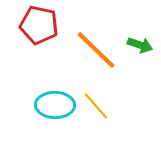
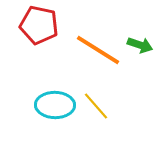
orange line: moved 2 px right; rotated 12 degrees counterclockwise
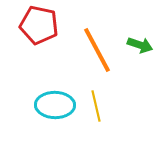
orange line: moved 1 px left; rotated 30 degrees clockwise
yellow line: rotated 28 degrees clockwise
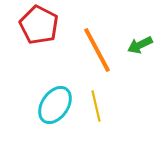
red pentagon: rotated 15 degrees clockwise
green arrow: rotated 135 degrees clockwise
cyan ellipse: rotated 57 degrees counterclockwise
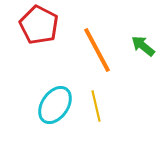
green arrow: moved 3 px right, 1 px down; rotated 65 degrees clockwise
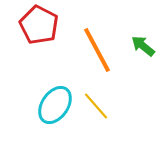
yellow line: rotated 28 degrees counterclockwise
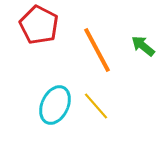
cyan ellipse: rotated 9 degrees counterclockwise
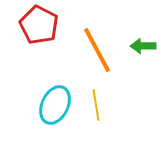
green arrow: rotated 40 degrees counterclockwise
yellow line: moved 1 px up; rotated 32 degrees clockwise
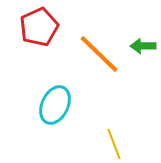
red pentagon: moved 2 px down; rotated 21 degrees clockwise
orange line: moved 2 px right, 4 px down; rotated 18 degrees counterclockwise
yellow line: moved 18 px right, 39 px down; rotated 12 degrees counterclockwise
